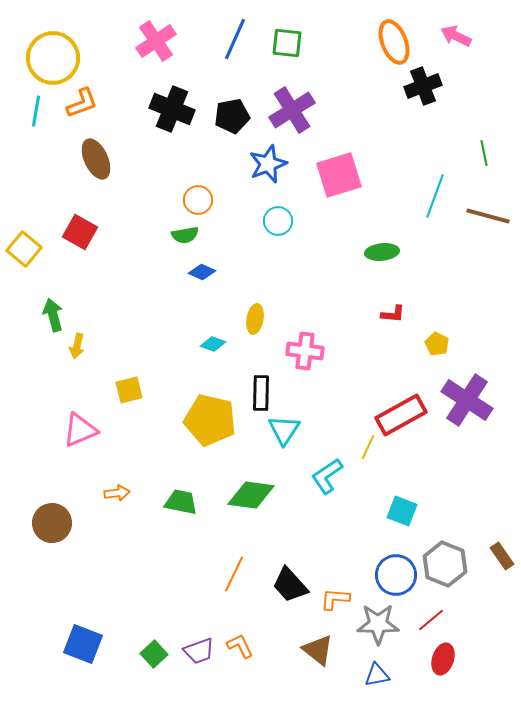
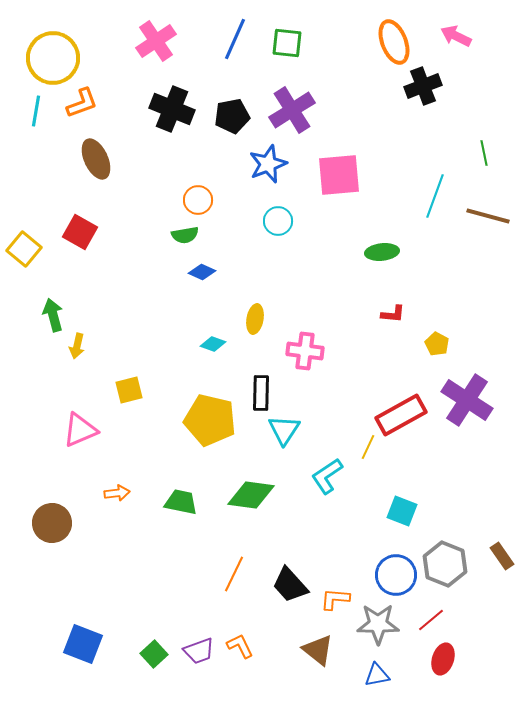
pink square at (339, 175): rotated 12 degrees clockwise
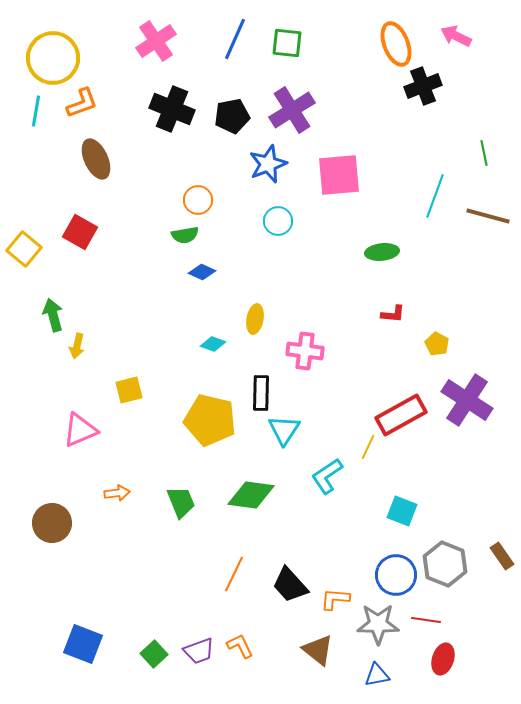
orange ellipse at (394, 42): moved 2 px right, 2 px down
green trapezoid at (181, 502): rotated 56 degrees clockwise
red line at (431, 620): moved 5 px left; rotated 48 degrees clockwise
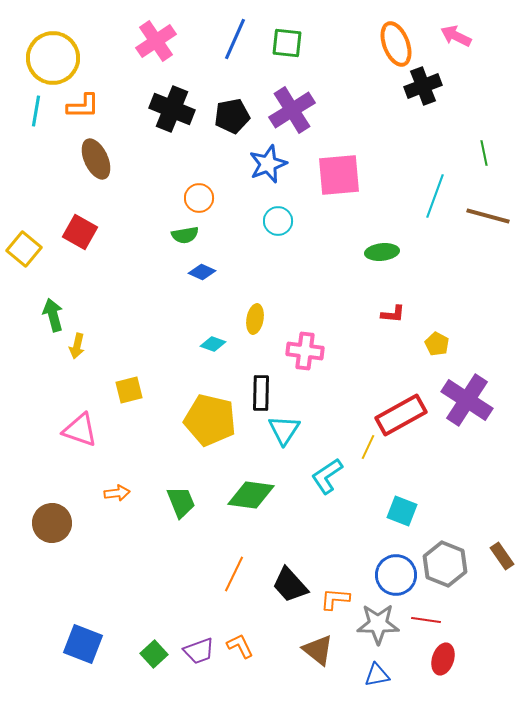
orange L-shape at (82, 103): moved 1 px right, 3 px down; rotated 20 degrees clockwise
orange circle at (198, 200): moved 1 px right, 2 px up
pink triangle at (80, 430): rotated 42 degrees clockwise
